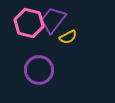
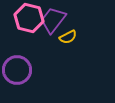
pink hexagon: moved 5 px up
purple circle: moved 22 px left
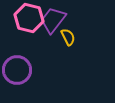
yellow semicircle: rotated 90 degrees counterclockwise
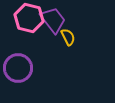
purple trapezoid: rotated 104 degrees clockwise
purple circle: moved 1 px right, 2 px up
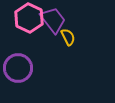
pink hexagon: rotated 12 degrees clockwise
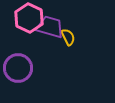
purple trapezoid: moved 3 px left, 7 px down; rotated 36 degrees counterclockwise
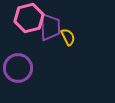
pink hexagon: rotated 20 degrees clockwise
purple trapezoid: rotated 72 degrees clockwise
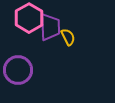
pink hexagon: rotated 16 degrees counterclockwise
purple circle: moved 2 px down
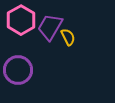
pink hexagon: moved 8 px left, 2 px down
purple trapezoid: rotated 148 degrees counterclockwise
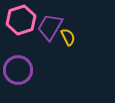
pink hexagon: rotated 12 degrees clockwise
